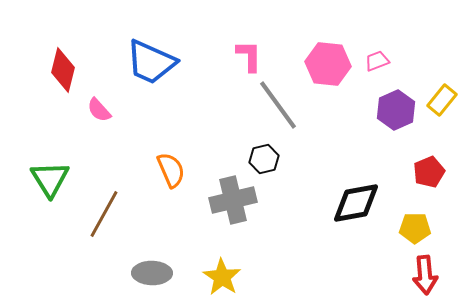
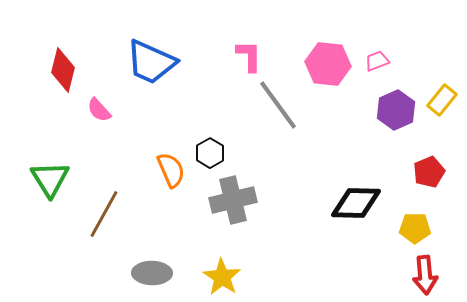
black hexagon: moved 54 px left, 6 px up; rotated 16 degrees counterclockwise
black diamond: rotated 12 degrees clockwise
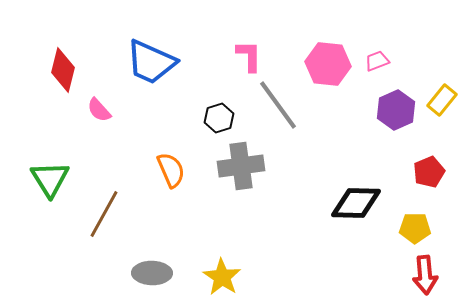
black hexagon: moved 9 px right, 35 px up; rotated 12 degrees clockwise
gray cross: moved 8 px right, 34 px up; rotated 6 degrees clockwise
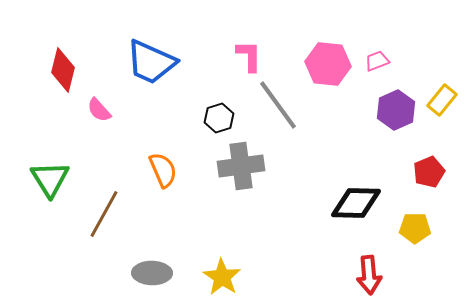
orange semicircle: moved 8 px left
red arrow: moved 56 px left
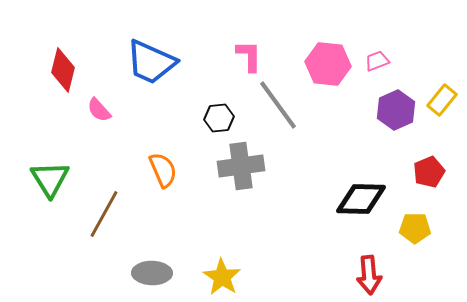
black hexagon: rotated 12 degrees clockwise
black diamond: moved 5 px right, 4 px up
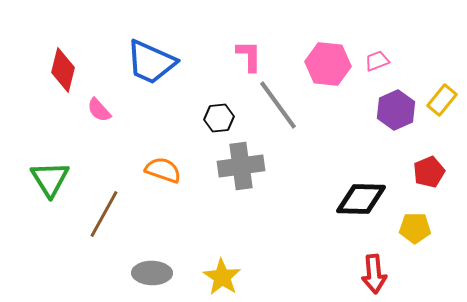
orange semicircle: rotated 48 degrees counterclockwise
red arrow: moved 5 px right, 1 px up
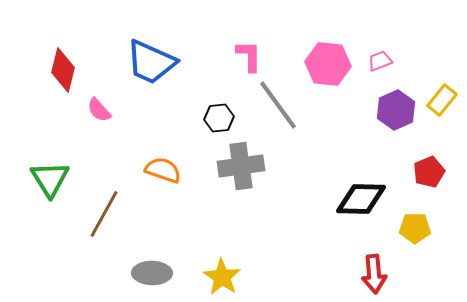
pink trapezoid: moved 3 px right
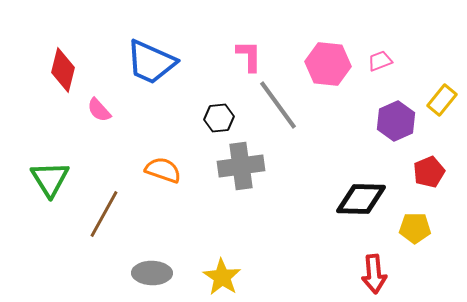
purple hexagon: moved 11 px down
